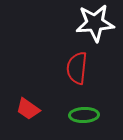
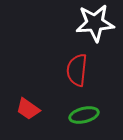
red semicircle: moved 2 px down
green ellipse: rotated 12 degrees counterclockwise
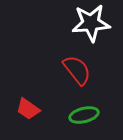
white star: moved 4 px left
red semicircle: rotated 136 degrees clockwise
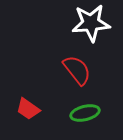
green ellipse: moved 1 px right, 2 px up
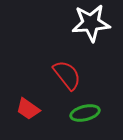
red semicircle: moved 10 px left, 5 px down
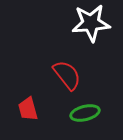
red trapezoid: rotated 40 degrees clockwise
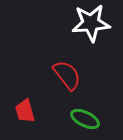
red trapezoid: moved 3 px left, 2 px down
green ellipse: moved 6 px down; rotated 40 degrees clockwise
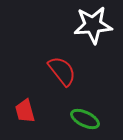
white star: moved 2 px right, 2 px down
red semicircle: moved 5 px left, 4 px up
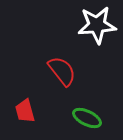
white star: moved 4 px right
green ellipse: moved 2 px right, 1 px up
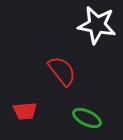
white star: rotated 15 degrees clockwise
red trapezoid: rotated 80 degrees counterclockwise
